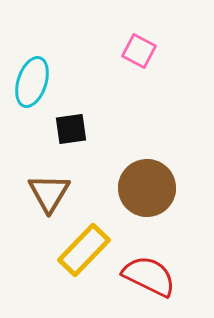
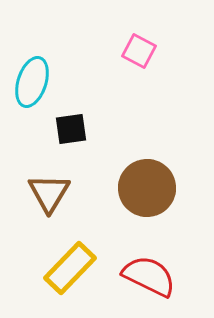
yellow rectangle: moved 14 px left, 18 px down
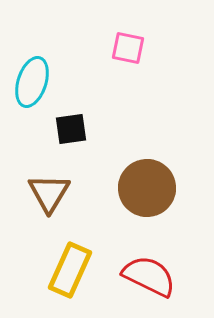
pink square: moved 11 px left, 3 px up; rotated 16 degrees counterclockwise
yellow rectangle: moved 2 px down; rotated 20 degrees counterclockwise
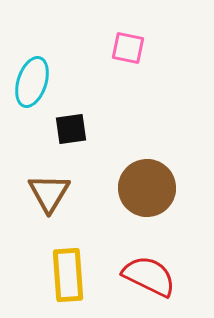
yellow rectangle: moved 2 px left, 5 px down; rotated 28 degrees counterclockwise
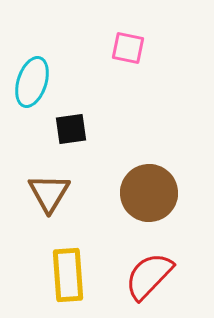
brown circle: moved 2 px right, 5 px down
red semicircle: rotated 72 degrees counterclockwise
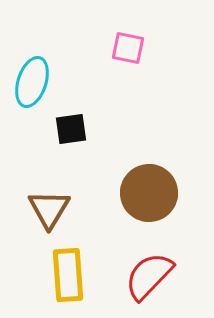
brown triangle: moved 16 px down
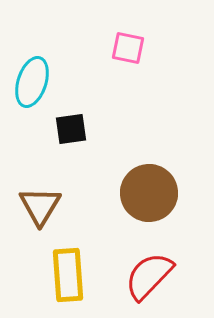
brown triangle: moved 9 px left, 3 px up
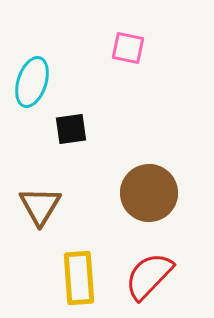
yellow rectangle: moved 11 px right, 3 px down
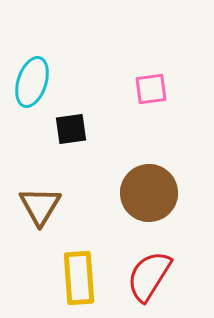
pink square: moved 23 px right, 41 px down; rotated 20 degrees counterclockwise
red semicircle: rotated 12 degrees counterclockwise
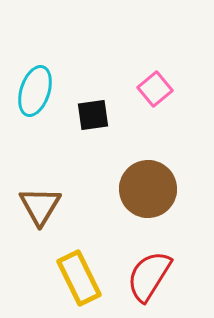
cyan ellipse: moved 3 px right, 9 px down
pink square: moved 4 px right; rotated 32 degrees counterclockwise
black square: moved 22 px right, 14 px up
brown circle: moved 1 px left, 4 px up
yellow rectangle: rotated 22 degrees counterclockwise
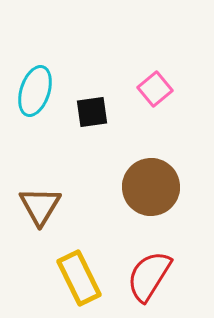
black square: moved 1 px left, 3 px up
brown circle: moved 3 px right, 2 px up
